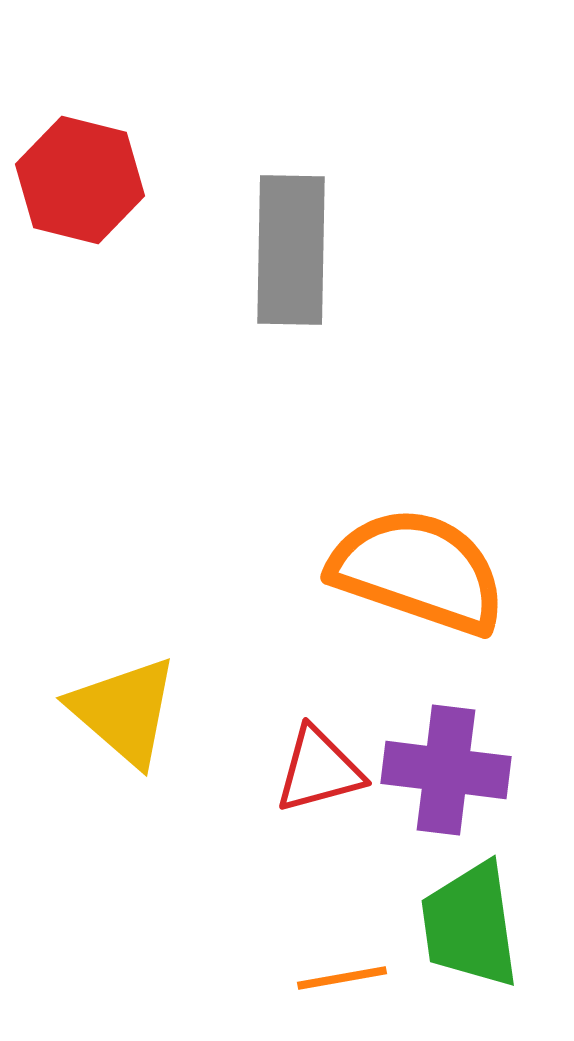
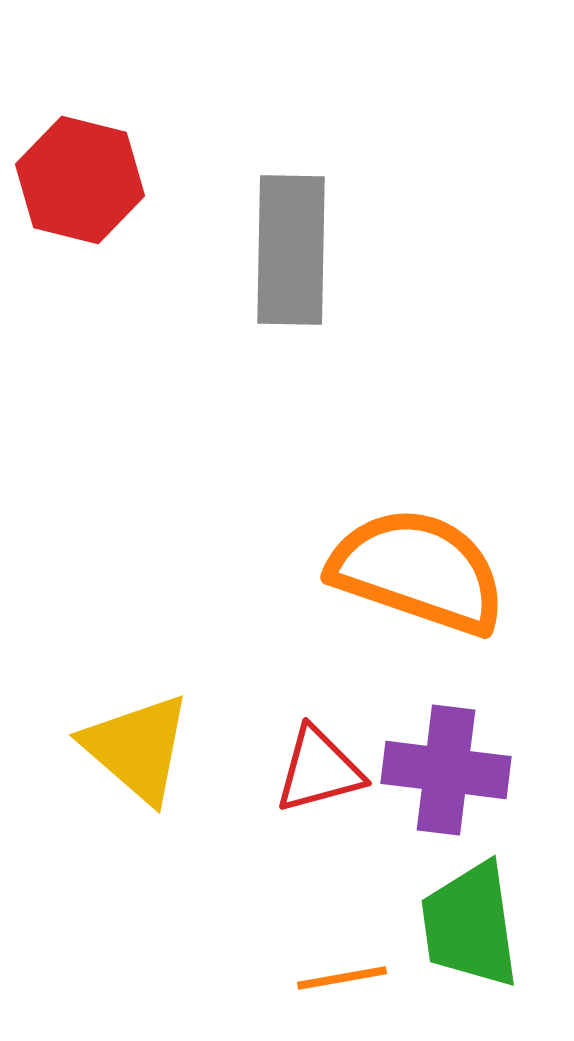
yellow triangle: moved 13 px right, 37 px down
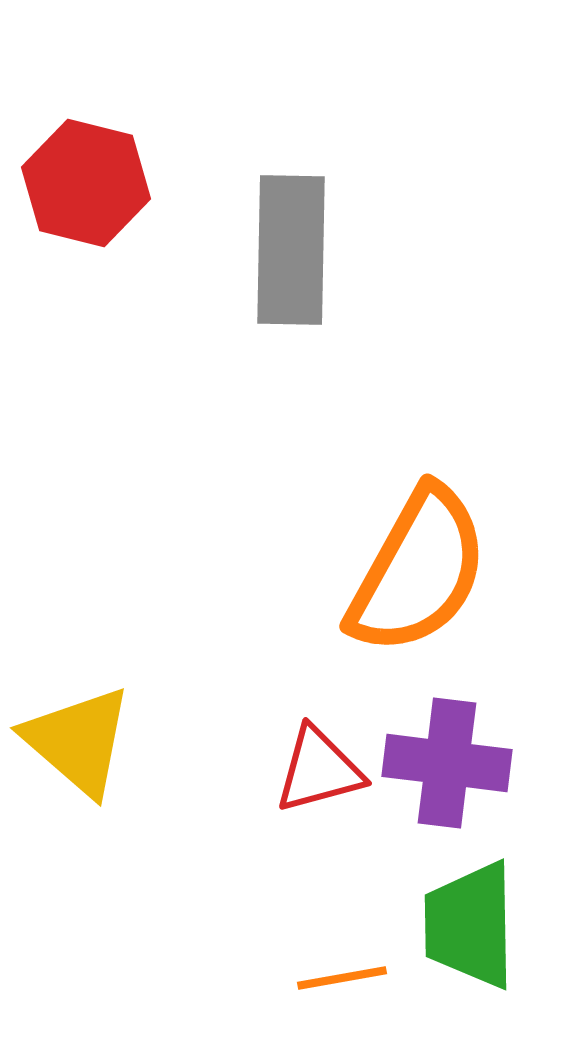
red hexagon: moved 6 px right, 3 px down
orange semicircle: rotated 100 degrees clockwise
yellow triangle: moved 59 px left, 7 px up
purple cross: moved 1 px right, 7 px up
green trapezoid: rotated 7 degrees clockwise
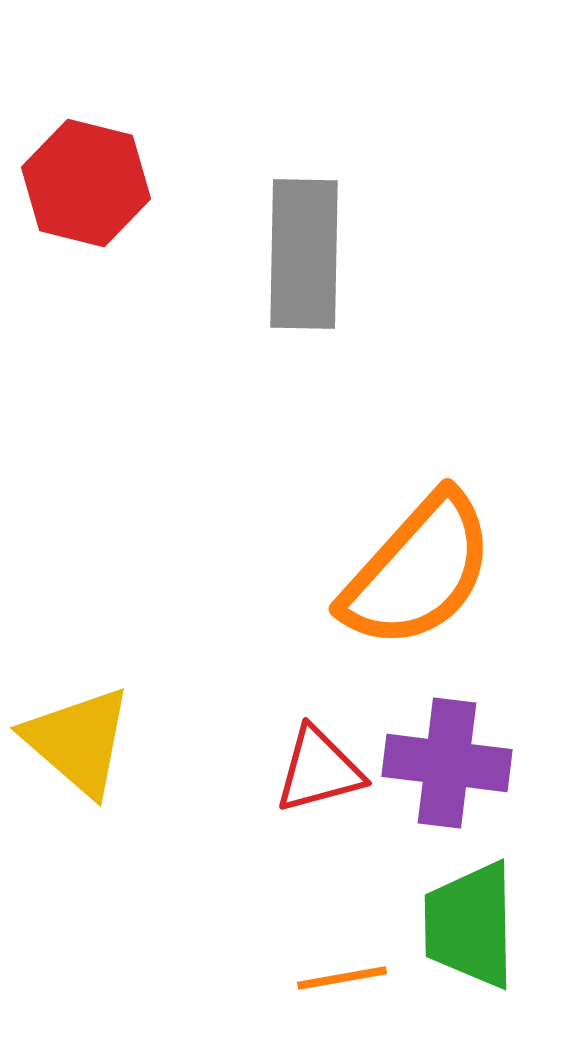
gray rectangle: moved 13 px right, 4 px down
orange semicircle: rotated 13 degrees clockwise
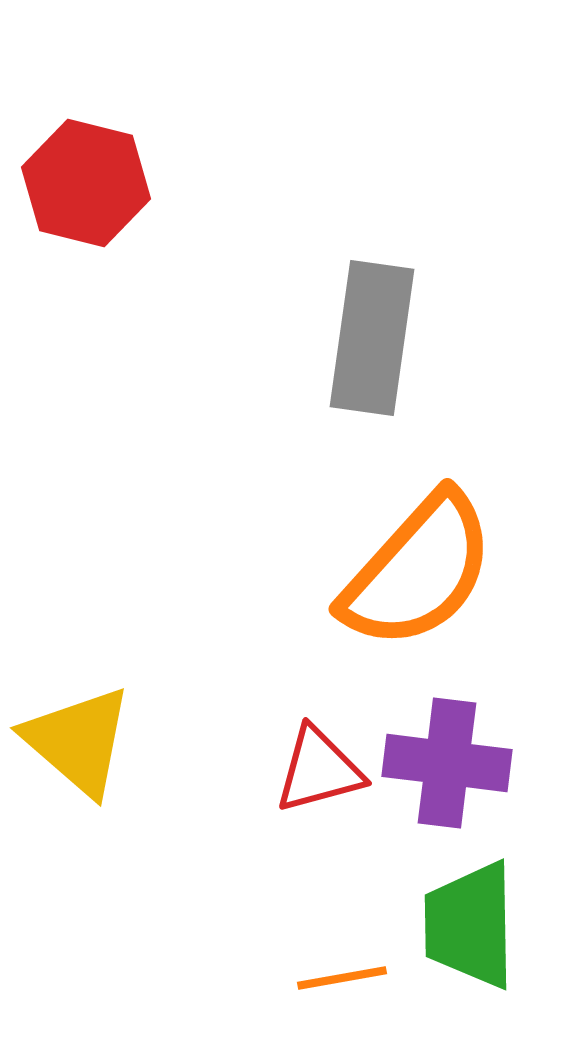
gray rectangle: moved 68 px right, 84 px down; rotated 7 degrees clockwise
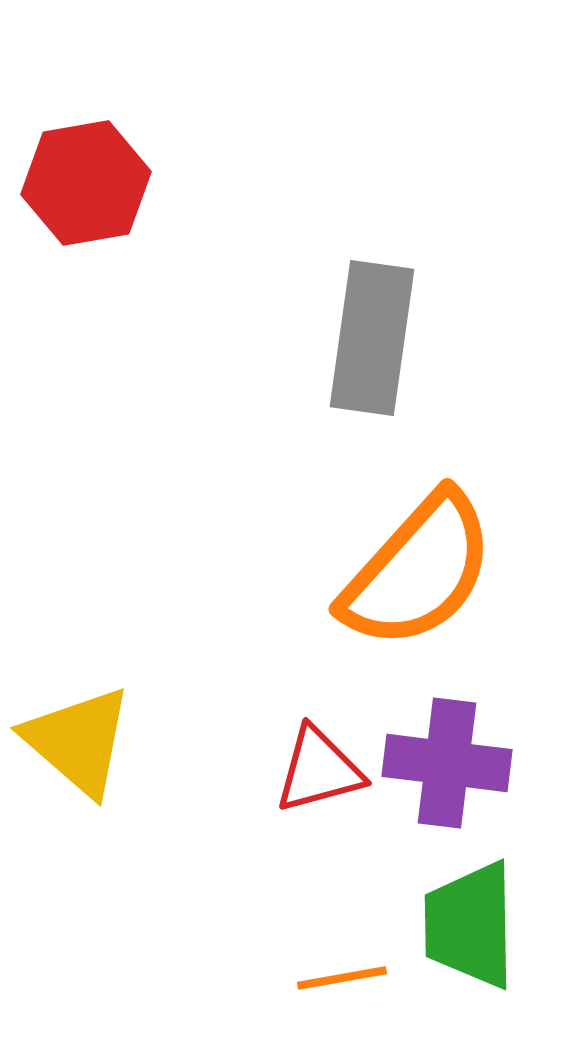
red hexagon: rotated 24 degrees counterclockwise
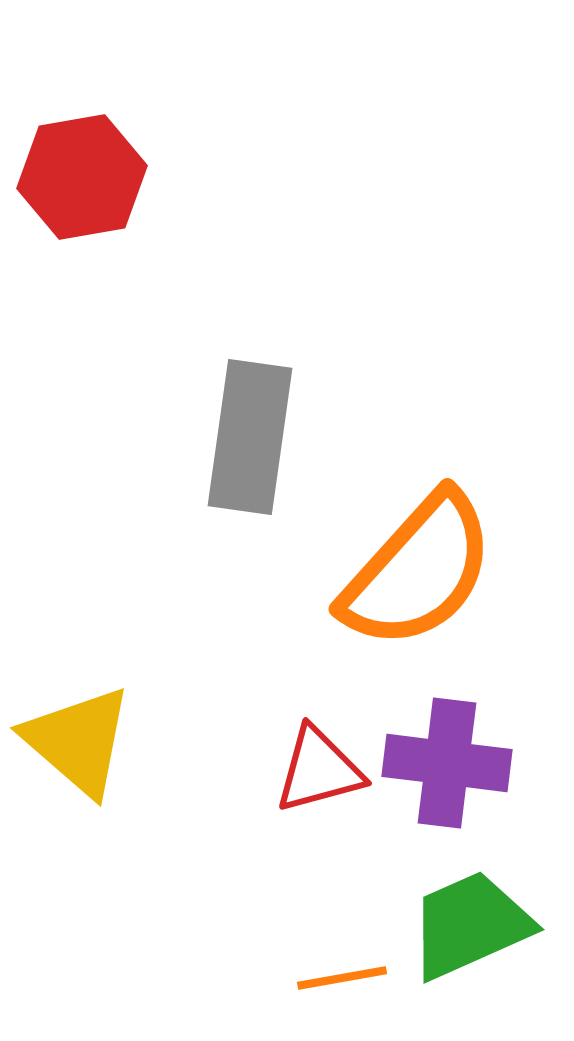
red hexagon: moved 4 px left, 6 px up
gray rectangle: moved 122 px left, 99 px down
green trapezoid: rotated 67 degrees clockwise
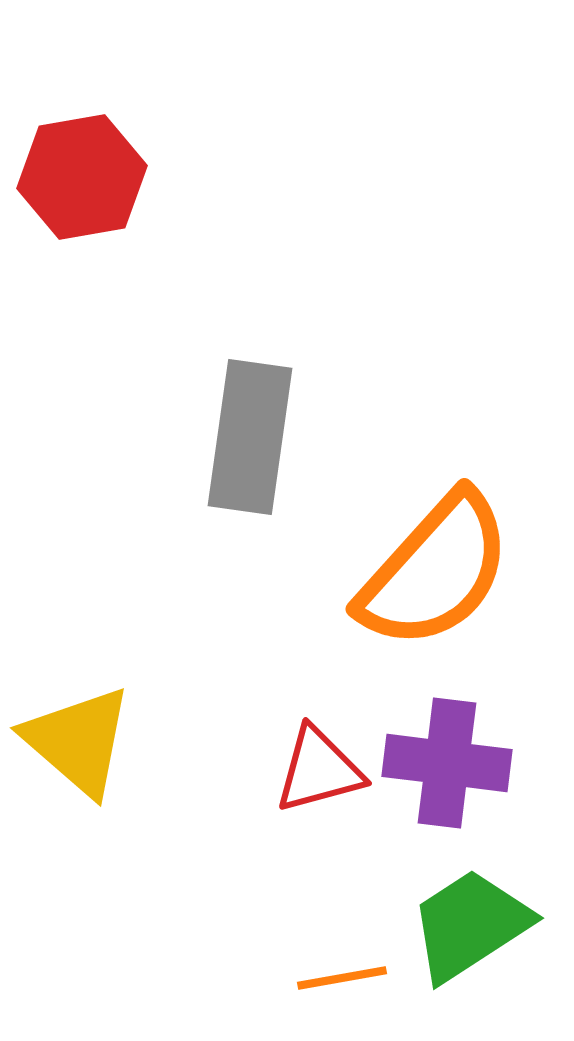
orange semicircle: moved 17 px right
green trapezoid: rotated 9 degrees counterclockwise
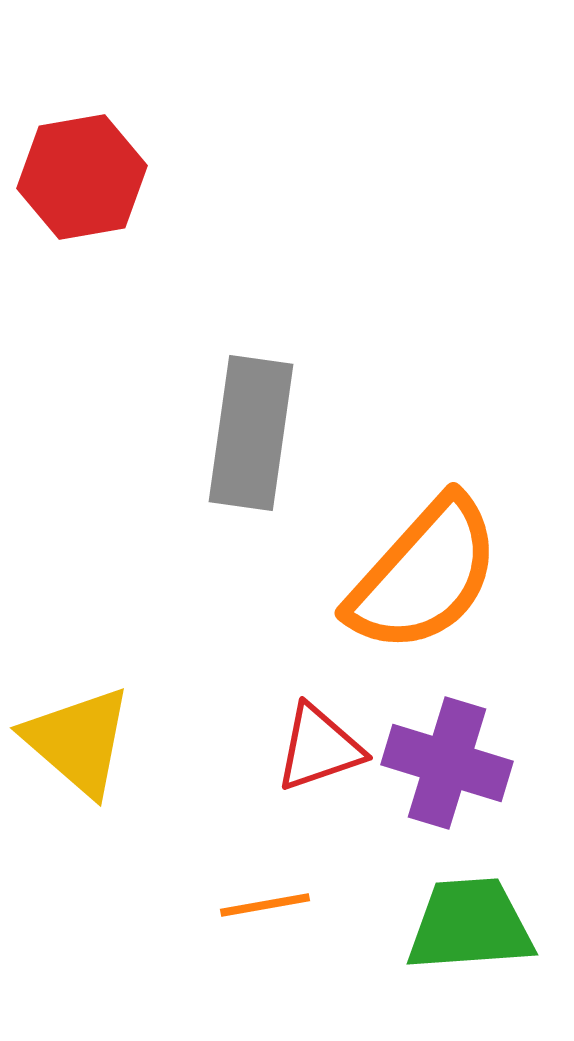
gray rectangle: moved 1 px right, 4 px up
orange semicircle: moved 11 px left, 4 px down
purple cross: rotated 10 degrees clockwise
red triangle: moved 22 px up; rotated 4 degrees counterclockwise
green trapezoid: rotated 29 degrees clockwise
orange line: moved 77 px left, 73 px up
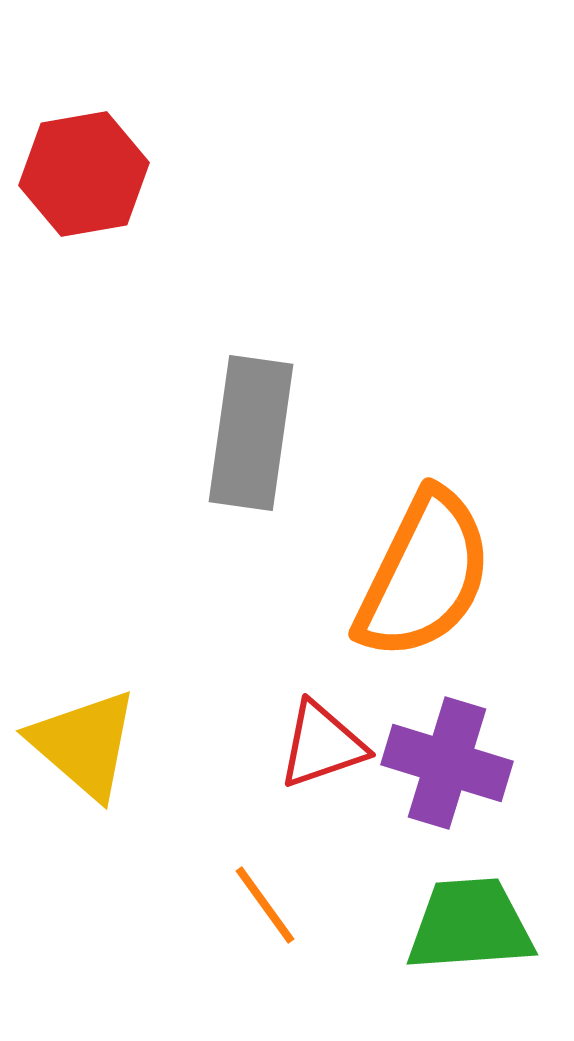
red hexagon: moved 2 px right, 3 px up
orange semicircle: rotated 16 degrees counterclockwise
yellow triangle: moved 6 px right, 3 px down
red triangle: moved 3 px right, 3 px up
orange line: rotated 64 degrees clockwise
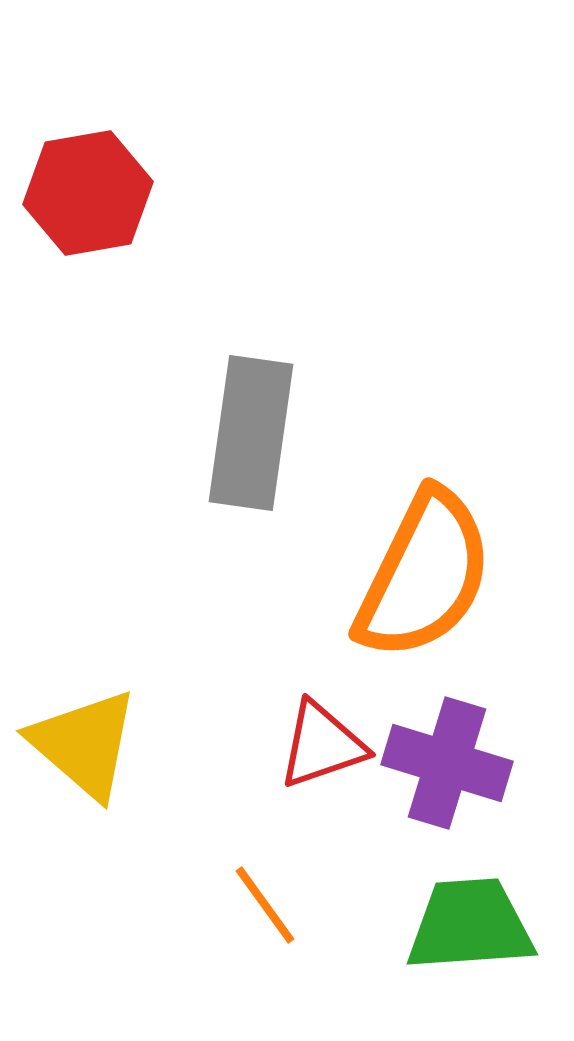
red hexagon: moved 4 px right, 19 px down
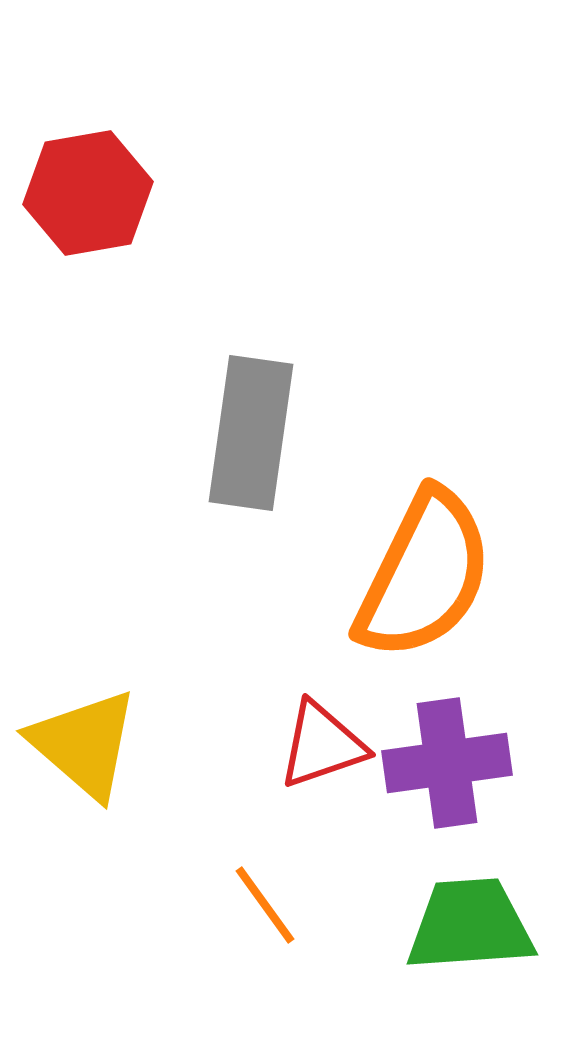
purple cross: rotated 25 degrees counterclockwise
